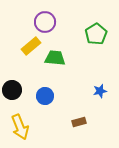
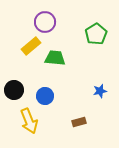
black circle: moved 2 px right
yellow arrow: moved 9 px right, 6 px up
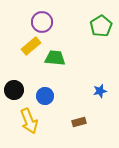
purple circle: moved 3 px left
green pentagon: moved 5 px right, 8 px up
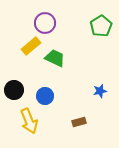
purple circle: moved 3 px right, 1 px down
green trapezoid: rotated 20 degrees clockwise
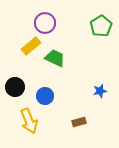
black circle: moved 1 px right, 3 px up
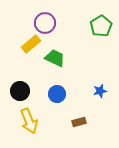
yellow rectangle: moved 2 px up
black circle: moved 5 px right, 4 px down
blue circle: moved 12 px right, 2 px up
